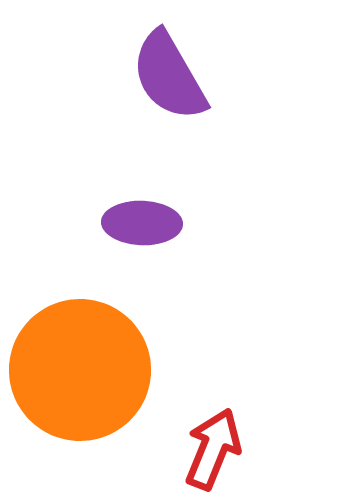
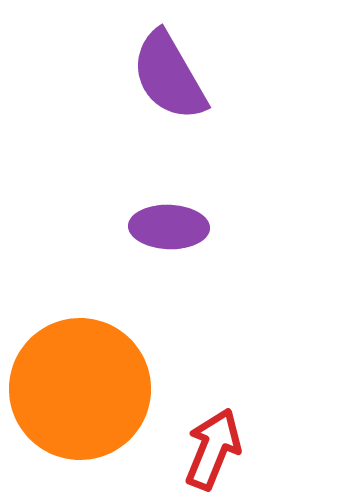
purple ellipse: moved 27 px right, 4 px down
orange circle: moved 19 px down
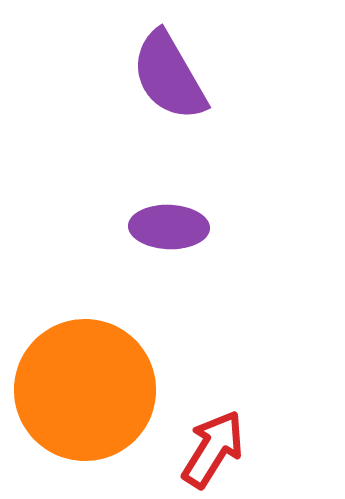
orange circle: moved 5 px right, 1 px down
red arrow: rotated 10 degrees clockwise
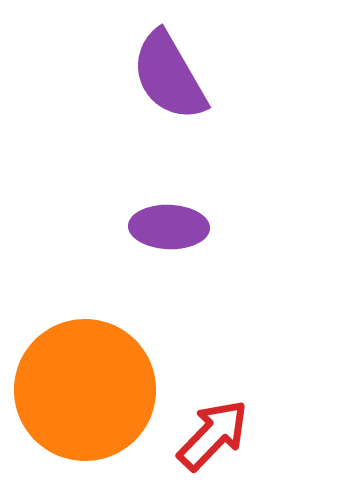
red arrow: moved 14 px up; rotated 12 degrees clockwise
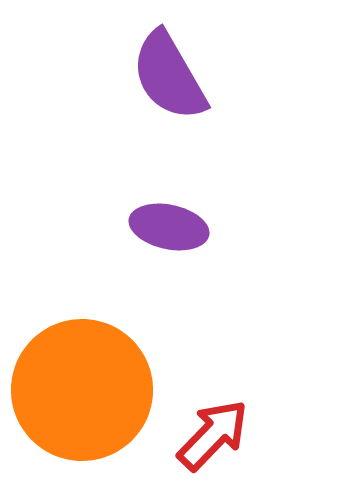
purple ellipse: rotated 10 degrees clockwise
orange circle: moved 3 px left
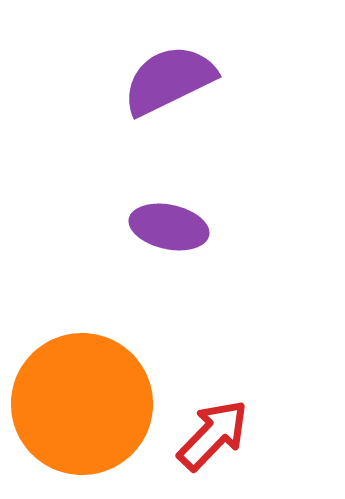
purple semicircle: moved 4 px down; rotated 94 degrees clockwise
orange circle: moved 14 px down
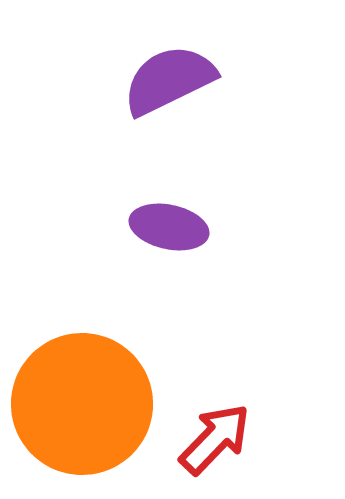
red arrow: moved 2 px right, 4 px down
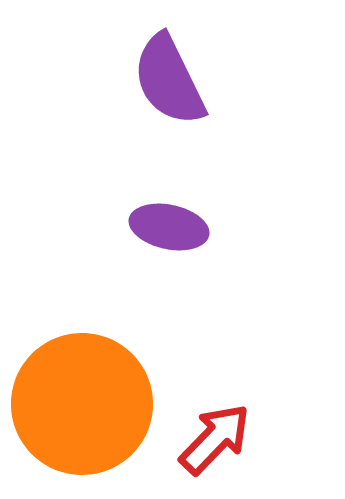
purple semicircle: rotated 90 degrees counterclockwise
